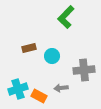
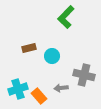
gray cross: moved 5 px down; rotated 20 degrees clockwise
orange rectangle: rotated 21 degrees clockwise
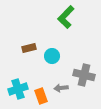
orange rectangle: moved 2 px right; rotated 21 degrees clockwise
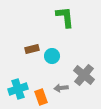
green L-shape: moved 1 px left; rotated 130 degrees clockwise
brown rectangle: moved 3 px right, 1 px down
gray cross: rotated 25 degrees clockwise
orange rectangle: moved 1 px down
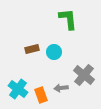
green L-shape: moved 3 px right, 2 px down
cyan circle: moved 2 px right, 4 px up
cyan cross: rotated 36 degrees counterclockwise
orange rectangle: moved 2 px up
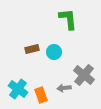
gray arrow: moved 3 px right
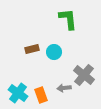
cyan cross: moved 4 px down
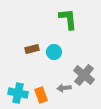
cyan cross: rotated 24 degrees counterclockwise
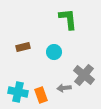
brown rectangle: moved 9 px left, 2 px up
cyan cross: moved 1 px up
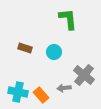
brown rectangle: moved 2 px right, 1 px down; rotated 32 degrees clockwise
orange rectangle: rotated 21 degrees counterclockwise
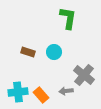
green L-shape: moved 1 px up; rotated 15 degrees clockwise
brown rectangle: moved 3 px right, 4 px down
gray arrow: moved 2 px right, 3 px down
cyan cross: rotated 18 degrees counterclockwise
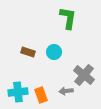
orange rectangle: rotated 21 degrees clockwise
